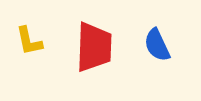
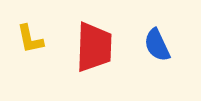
yellow L-shape: moved 1 px right, 2 px up
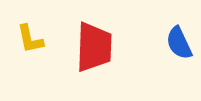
blue semicircle: moved 22 px right, 2 px up
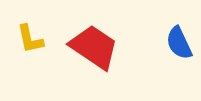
red trapezoid: rotated 58 degrees counterclockwise
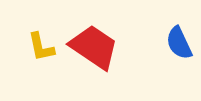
yellow L-shape: moved 11 px right, 8 px down
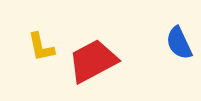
red trapezoid: moved 1 px left, 14 px down; rotated 62 degrees counterclockwise
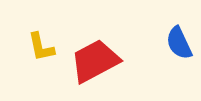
red trapezoid: moved 2 px right
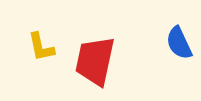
red trapezoid: rotated 50 degrees counterclockwise
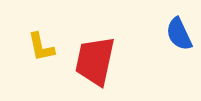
blue semicircle: moved 9 px up
